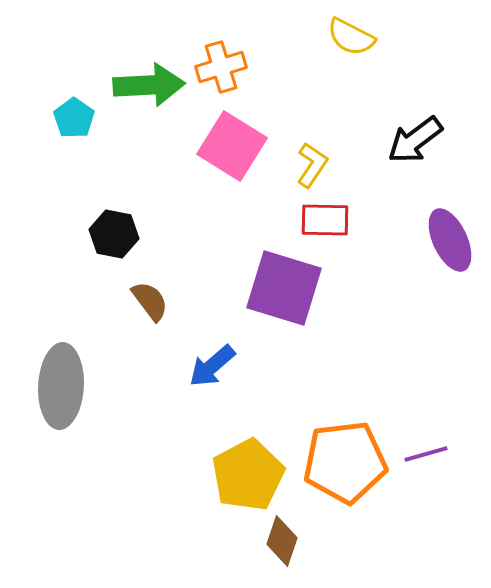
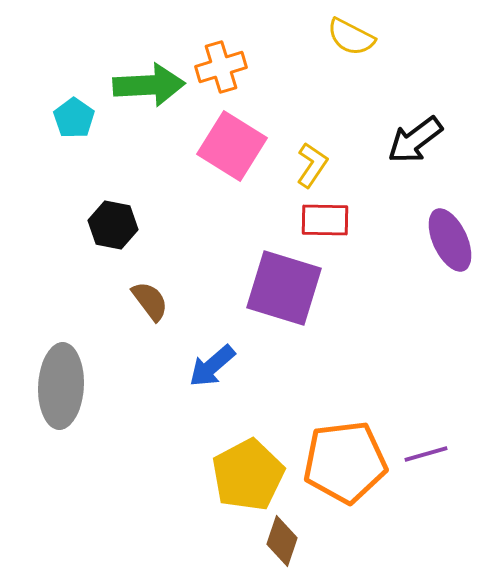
black hexagon: moved 1 px left, 9 px up
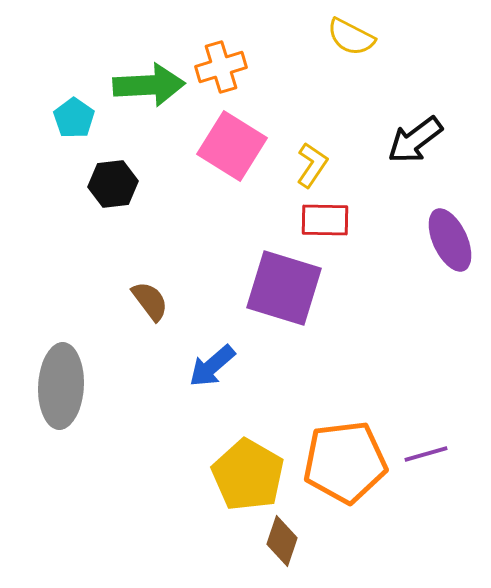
black hexagon: moved 41 px up; rotated 18 degrees counterclockwise
yellow pentagon: rotated 14 degrees counterclockwise
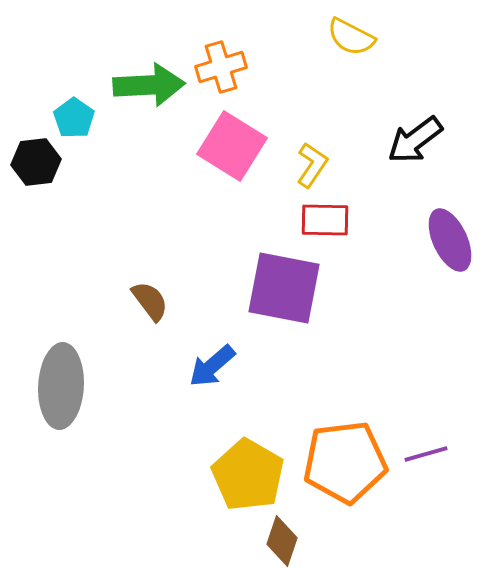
black hexagon: moved 77 px left, 22 px up
purple square: rotated 6 degrees counterclockwise
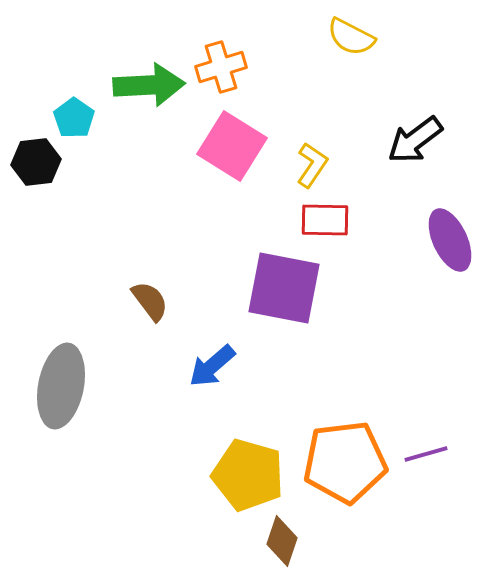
gray ellipse: rotated 8 degrees clockwise
yellow pentagon: rotated 14 degrees counterclockwise
